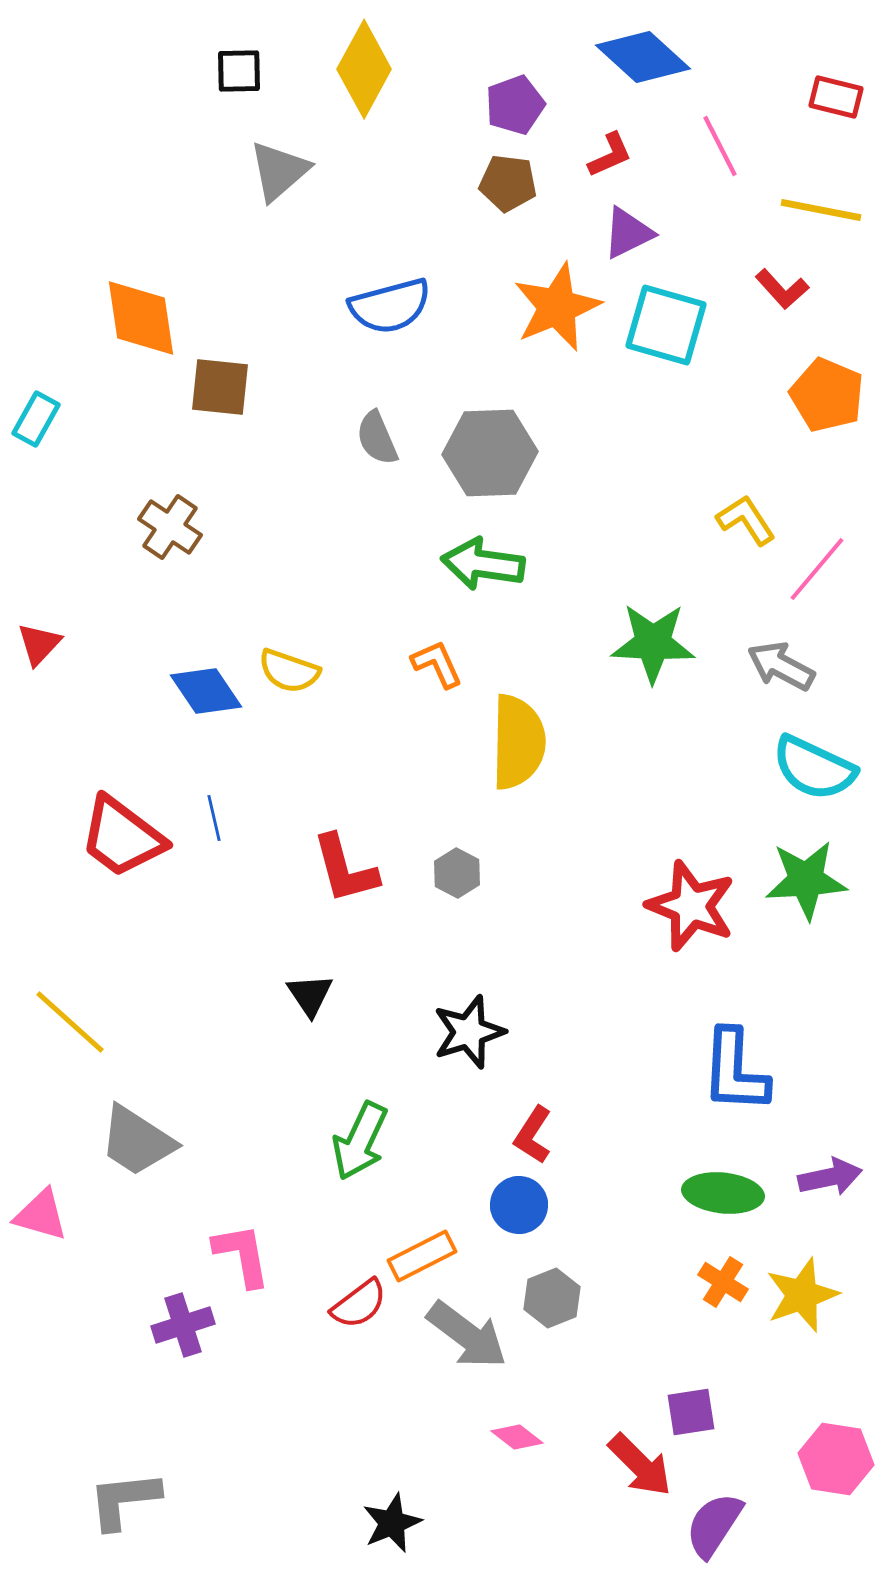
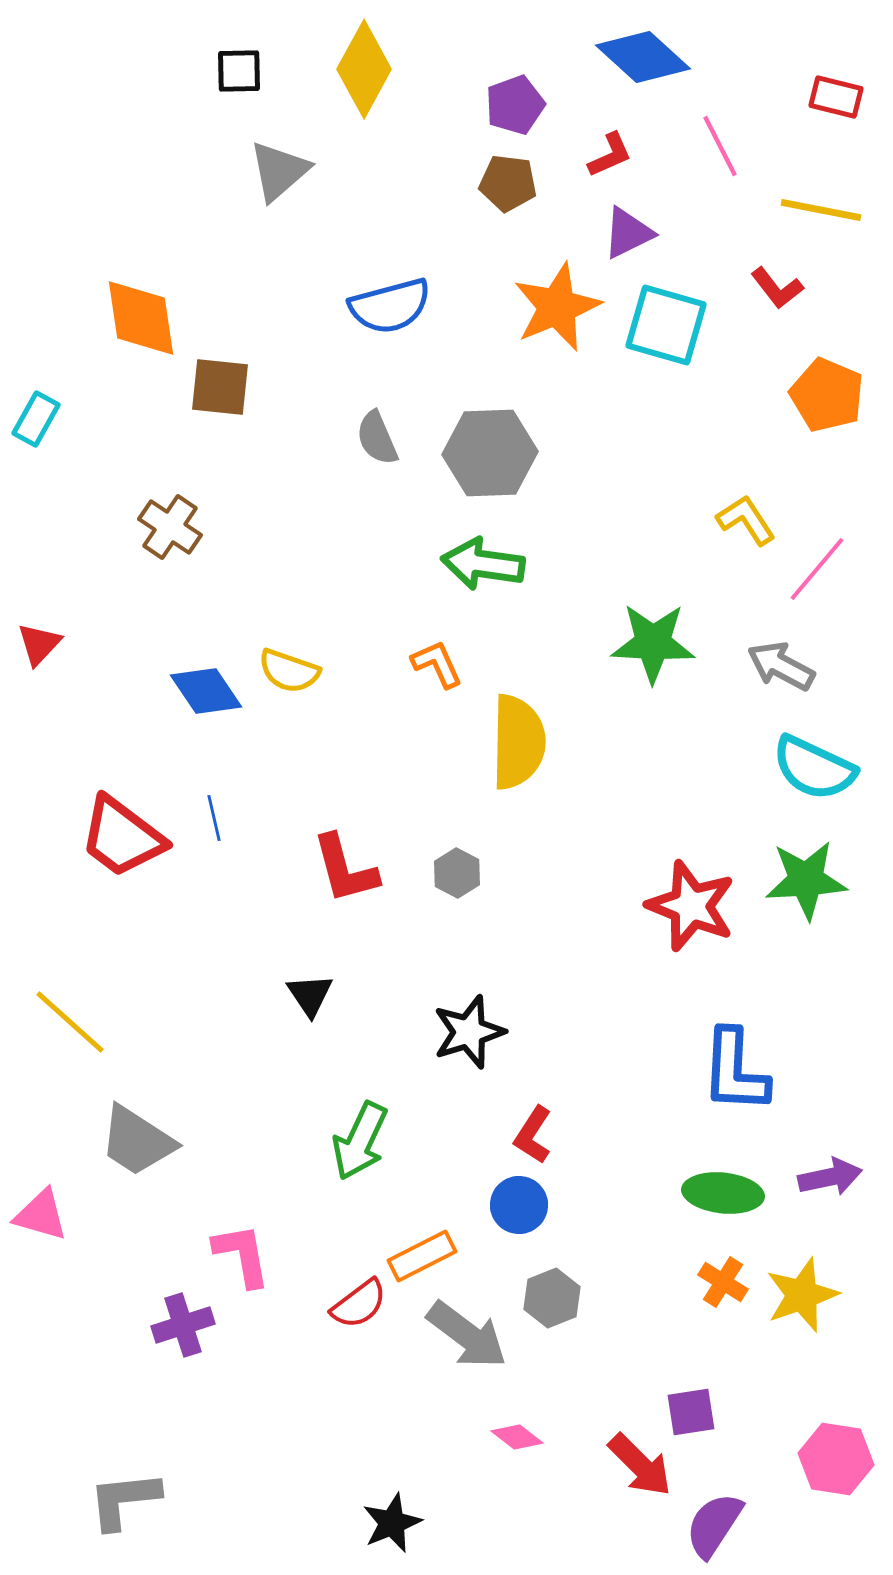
red L-shape at (782, 289): moved 5 px left, 1 px up; rotated 4 degrees clockwise
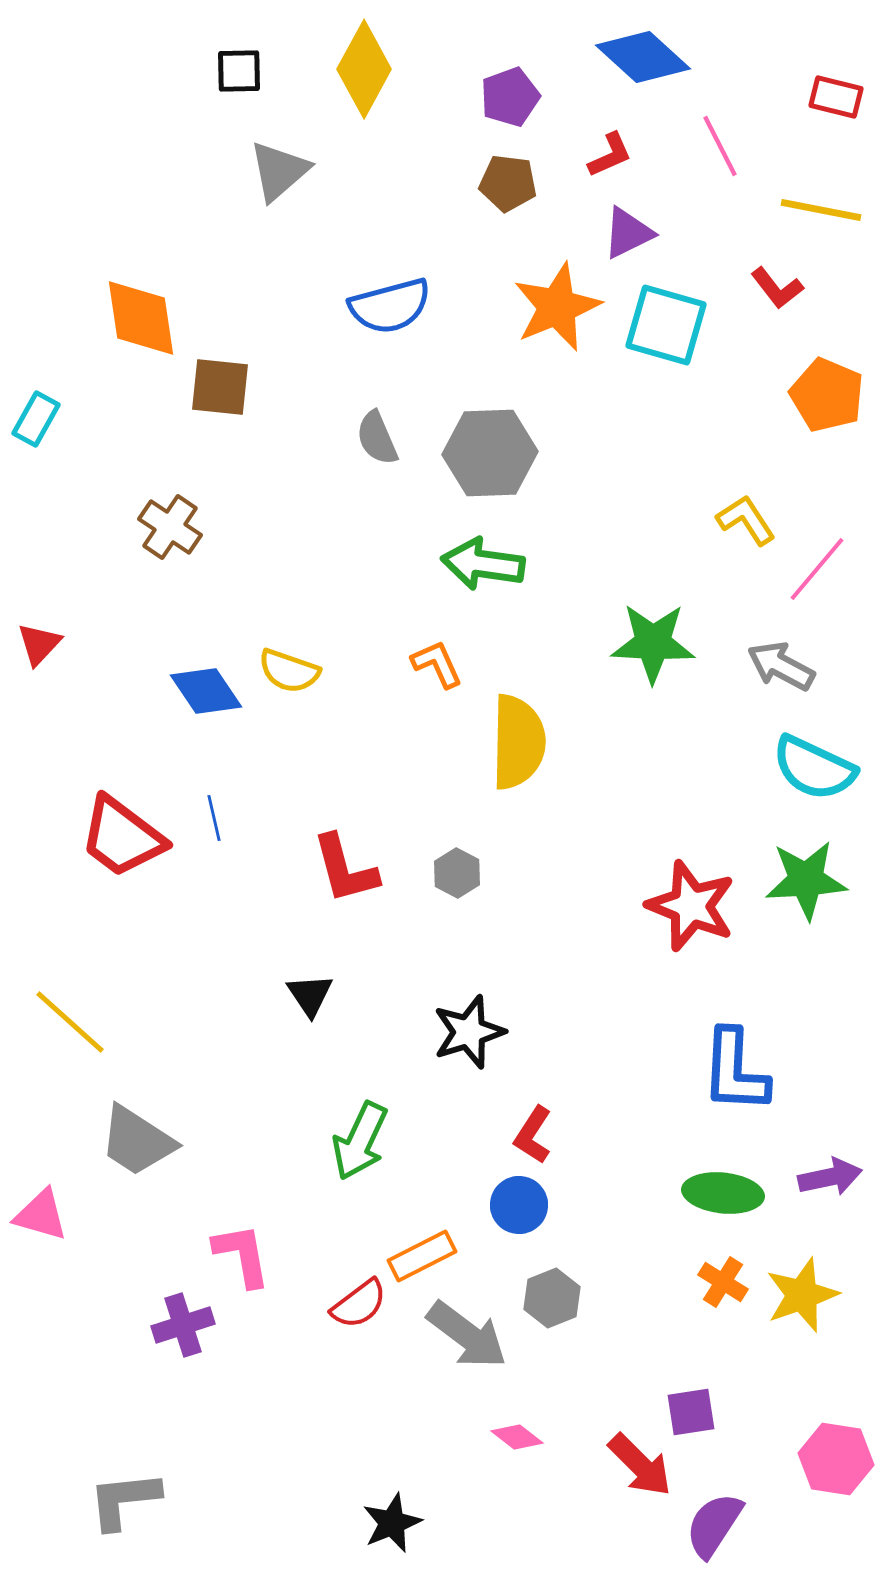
purple pentagon at (515, 105): moved 5 px left, 8 px up
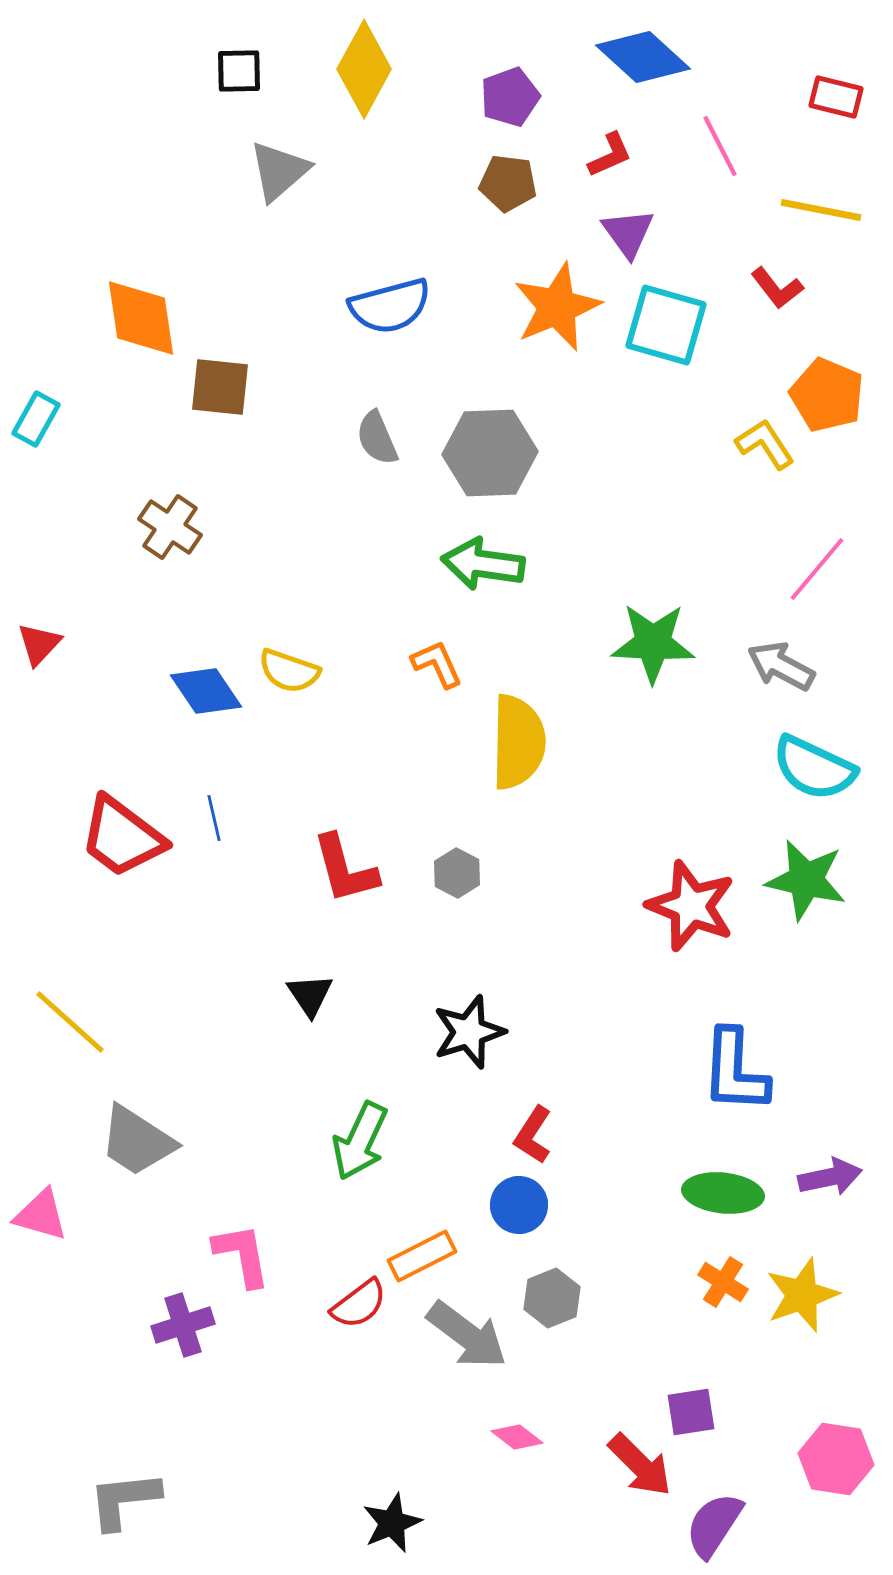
purple triangle at (628, 233): rotated 40 degrees counterclockwise
yellow L-shape at (746, 520): moved 19 px right, 76 px up
green star at (806, 880): rotated 16 degrees clockwise
